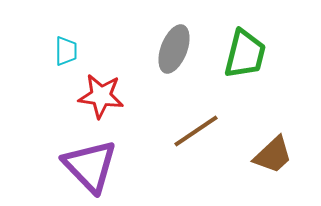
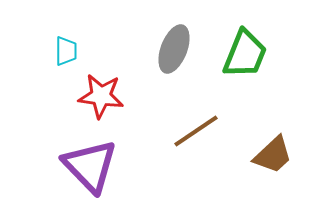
green trapezoid: rotated 8 degrees clockwise
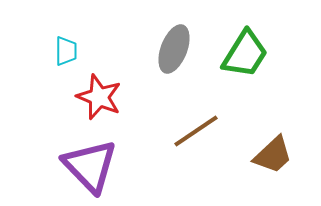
green trapezoid: rotated 10 degrees clockwise
red star: moved 2 px left, 1 px down; rotated 15 degrees clockwise
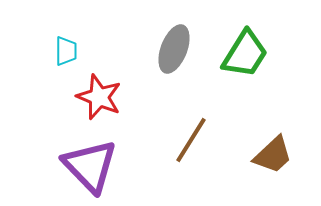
brown line: moved 5 px left, 9 px down; rotated 24 degrees counterclockwise
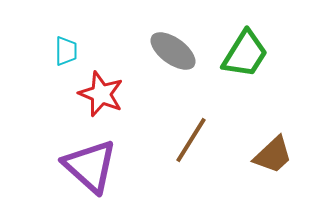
gray ellipse: moved 1 px left, 2 px down; rotated 75 degrees counterclockwise
red star: moved 2 px right, 3 px up
purple triangle: rotated 4 degrees counterclockwise
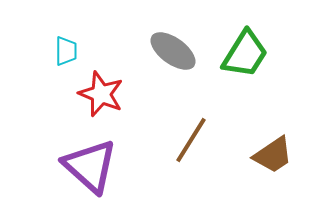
brown trapezoid: rotated 9 degrees clockwise
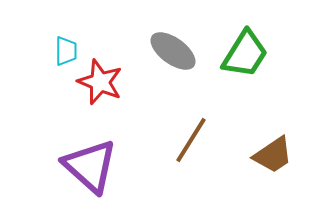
red star: moved 1 px left, 12 px up
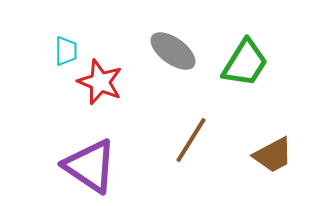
green trapezoid: moved 9 px down
brown trapezoid: rotated 6 degrees clockwise
purple triangle: rotated 8 degrees counterclockwise
